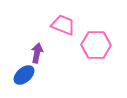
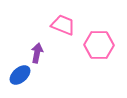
pink hexagon: moved 3 px right
blue ellipse: moved 4 px left
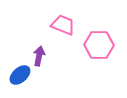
purple arrow: moved 2 px right, 3 px down
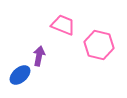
pink hexagon: rotated 12 degrees clockwise
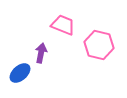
purple arrow: moved 2 px right, 3 px up
blue ellipse: moved 2 px up
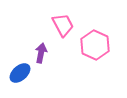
pink trapezoid: rotated 40 degrees clockwise
pink hexagon: moved 4 px left; rotated 12 degrees clockwise
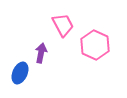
blue ellipse: rotated 25 degrees counterclockwise
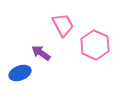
purple arrow: rotated 66 degrees counterclockwise
blue ellipse: rotated 45 degrees clockwise
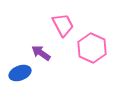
pink hexagon: moved 3 px left, 3 px down
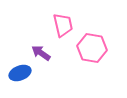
pink trapezoid: rotated 15 degrees clockwise
pink hexagon: rotated 16 degrees counterclockwise
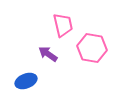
purple arrow: moved 7 px right, 1 px down
blue ellipse: moved 6 px right, 8 px down
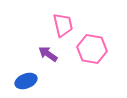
pink hexagon: moved 1 px down
